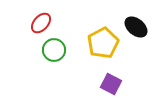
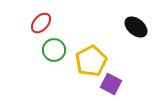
yellow pentagon: moved 12 px left, 18 px down
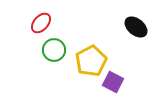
purple square: moved 2 px right, 2 px up
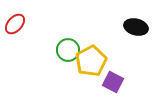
red ellipse: moved 26 px left, 1 px down
black ellipse: rotated 25 degrees counterclockwise
green circle: moved 14 px right
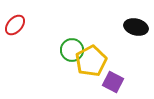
red ellipse: moved 1 px down
green circle: moved 4 px right
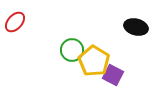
red ellipse: moved 3 px up
yellow pentagon: moved 3 px right; rotated 12 degrees counterclockwise
purple square: moved 7 px up
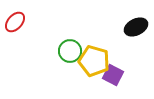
black ellipse: rotated 40 degrees counterclockwise
green circle: moved 2 px left, 1 px down
yellow pentagon: rotated 16 degrees counterclockwise
